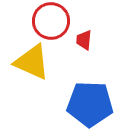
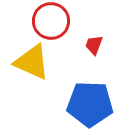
red trapezoid: moved 10 px right, 5 px down; rotated 15 degrees clockwise
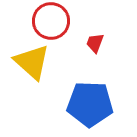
red trapezoid: moved 1 px right, 2 px up
yellow triangle: rotated 18 degrees clockwise
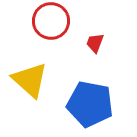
yellow triangle: moved 2 px left, 18 px down
blue pentagon: rotated 9 degrees clockwise
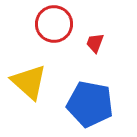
red circle: moved 3 px right, 3 px down
yellow triangle: moved 1 px left, 2 px down
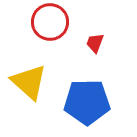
red circle: moved 4 px left, 2 px up
blue pentagon: moved 3 px left, 2 px up; rotated 12 degrees counterclockwise
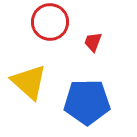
red trapezoid: moved 2 px left, 1 px up
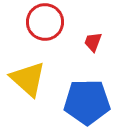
red circle: moved 5 px left
yellow triangle: moved 1 px left, 3 px up
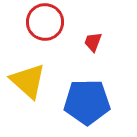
yellow triangle: moved 2 px down
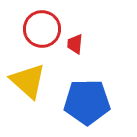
red circle: moved 3 px left, 7 px down
red trapezoid: moved 18 px left, 2 px down; rotated 15 degrees counterclockwise
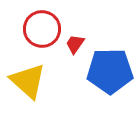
red trapezoid: rotated 30 degrees clockwise
blue pentagon: moved 23 px right, 31 px up
